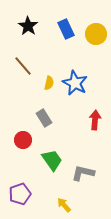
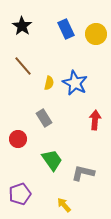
black star: moved 6 px left
red circle: moved 5 px left, 1 px up
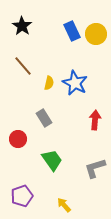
blue rectangle: moved 6 px right, 2 px down
gray L-shape: moved 12 px right, 5 px up; rotated 30 degrees counterclockwise
purple pentagon: moved 2 px right, 2 px down
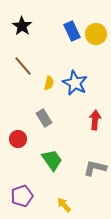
gray L-shape: rotated 30 degrees clockwise
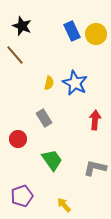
black star: rotated 12 degrees counterclockwise
brown line: moved 8 px left, 11 px up
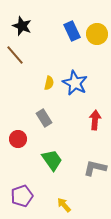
yellow circle: moved 1 px right
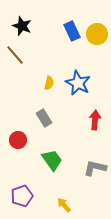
blue star: moved 3 px right
red circle: moved 1 px down
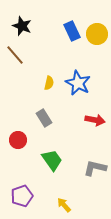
red arrow: rotated 96 degrees clockwise
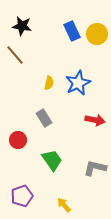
black star: rotated 12 degrees counterclockwise
blue star: rotated 20 degrees clockwise
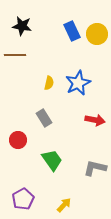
brown line: rotated 50 degrees counterclockwise
purple pentagon: moved 1 px right, 3 px down; rotated 10 degrees counterclockwise
yellow arrow: rotated 84 degrees clockwise
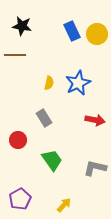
purple pentagon: moved 3 px left
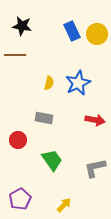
gray rectangle: rotated 48 degrees counterclockwise
gray L-shape: rotated 25 degrees counterclockwise
